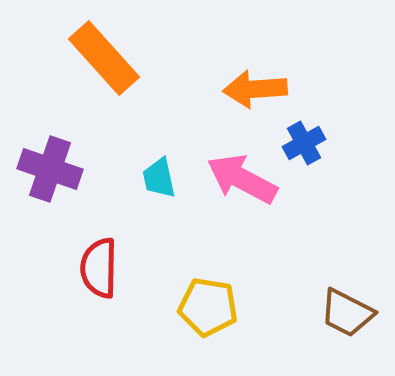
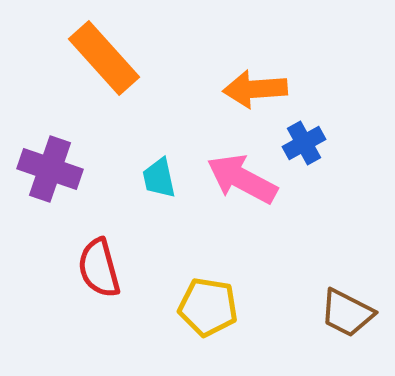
red semicircle: rotated 16 degrees counterclockwise
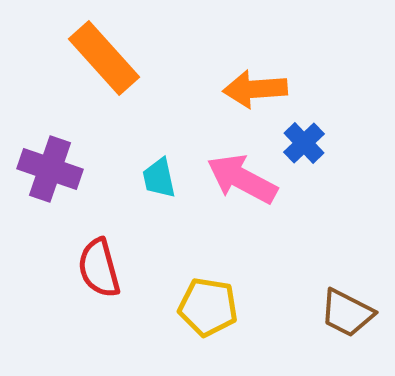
blue cross: rotated 15 degrees counterclockwise
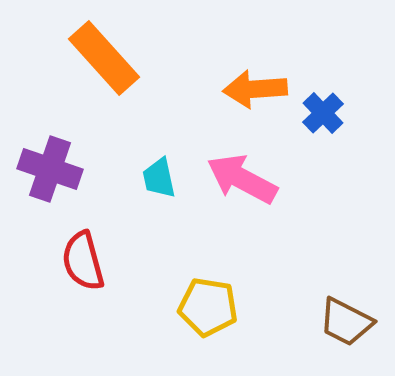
blue cross: moved 19 px right, 30 px up
red semicircle: moved 16 px left, 7 px up
brown trapezoid: moved 1 px left, 9 px down
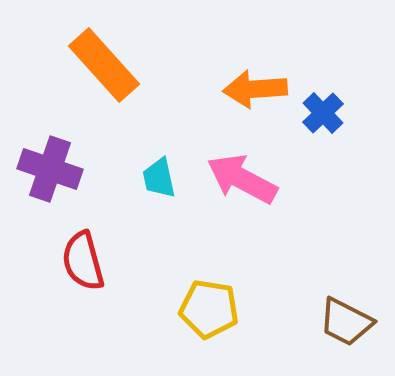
orange rectangle: moved 7 px down
yellow pentagon: moved 1 px right, 2 px down
